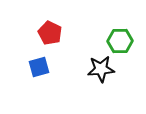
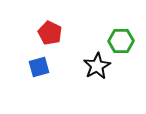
green hexagon: moved 1 px right
black star: moved 4 px left, 3 px up; rotated 24 degrees counterclockwise
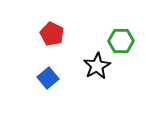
red pentagon: moved 2 px right, 1 px down
blue square: moved 9 px right, 11 px down; rotated 25 degrees counterclockwise
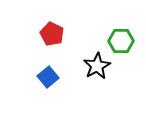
blue square: moved 1 px up
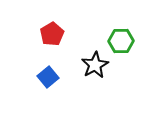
red pentagon: rotated 15 degrees clockwise
black star: moved 2 px left, 1 px up
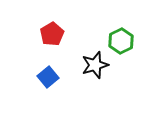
green hexagon: rotated 25 degrees counterclockwise
black star: rotated 12 degrees clockwise
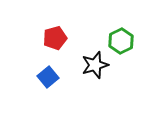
red pentagon: moved 3 px right, 4 px down; rotated 15 degrees clockwise
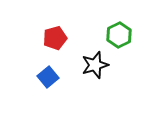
green hexagon: moved 2 px left, 6 px up
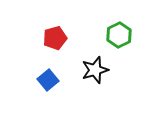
black star: moved 5 px down
blue square: moved 3 px down
